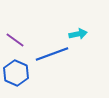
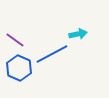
blue line: rotated 8 degrees counterclockwise
blue hexagon: moved 3 px right, 5 px up
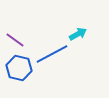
cyan arrow: rotated 18 degrees counterclockwise
blue hexagon: rotated 10 degrees counterclockwise
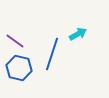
purple line: moved 1 px down
blue line: rotated 44 degrees counterclockwise
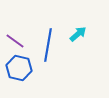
cyan arrow: rotated 12 degrees counterclockwise
blue line: moved 4 px left, 9 px up; rotated 8 degrees counterclockwise
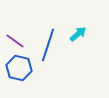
blue line: rotated 8 degrees clockwise
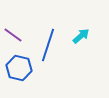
cyan arrow: moved 3 px right, 2 px down
purple line: moved 2 px left, 6 px up
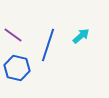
blue hexagon: moved 2 px left
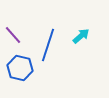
purple line: rotated 12 degrees clockwise
blue hexagon: moved 3 px right
